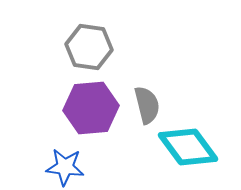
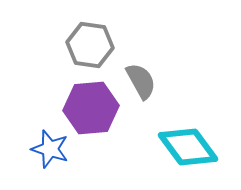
gray hexagon: moved 1 px right, 2 px up
gray semicircle: moved 6 px left, 24 px up; rotated 15 degrees counterclockwise
blue star: moved 15 px left, 18 px up; rotated 12 degrees clockwise
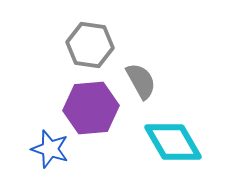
cyan diamond: moved 15 px left, 5 px up; rotated 6 degrees clockwise
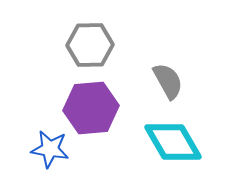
gray hexagon: rotated 9 degrees counterclockwise
gray semicircle: moved 27 px right
blue star: rotated 9 degrees counterclockwise
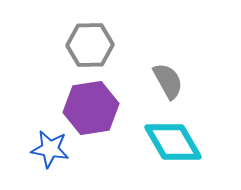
purple hexagon: rotated 4 degrees counterclockwise
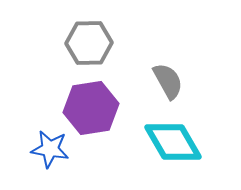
gray hexagon: moved 1 px left, 2 px up
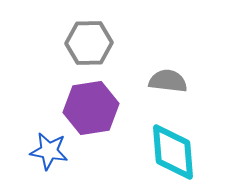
gray semicircle: rotated 54 degrees counterclockwise
cyan diamond: moved 10 px down; rotated 26 degrees clockwise
blue star: moved 1 px left, 2 px down
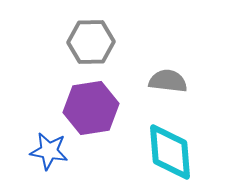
gray hexagon: moved 2 px right, 1 px up
cyan diamond: moved 3 px left
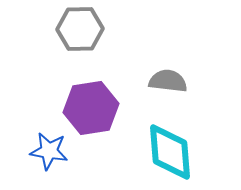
gray hexagon: moved 11 px left, 13 px up
